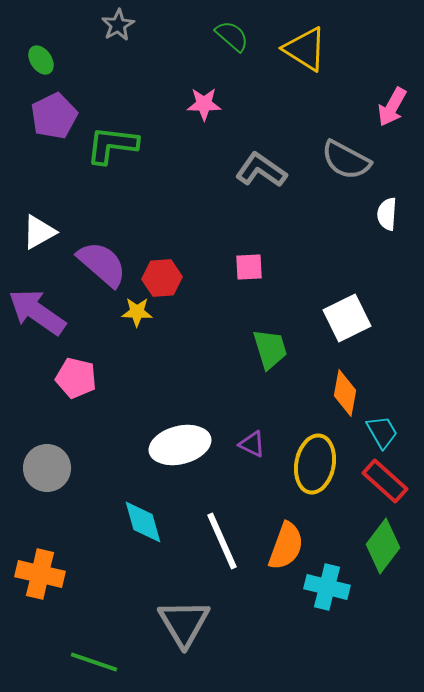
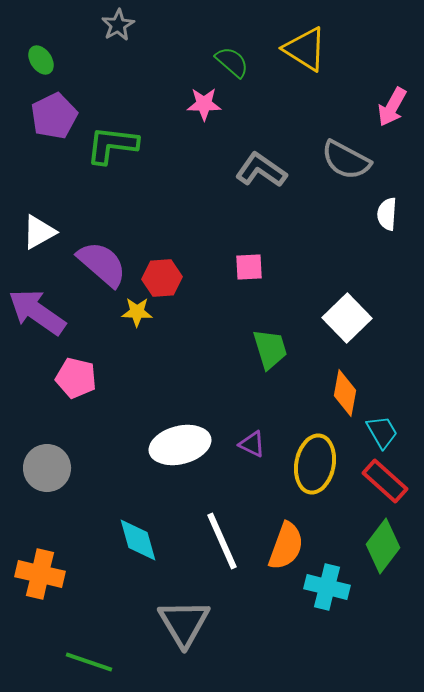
green semicircle: moved 26 px down
white square: rotated 18 degrees counterclockwise
cyan diamond: moved 5 px left, 18 px down
green line: moved 5 px left
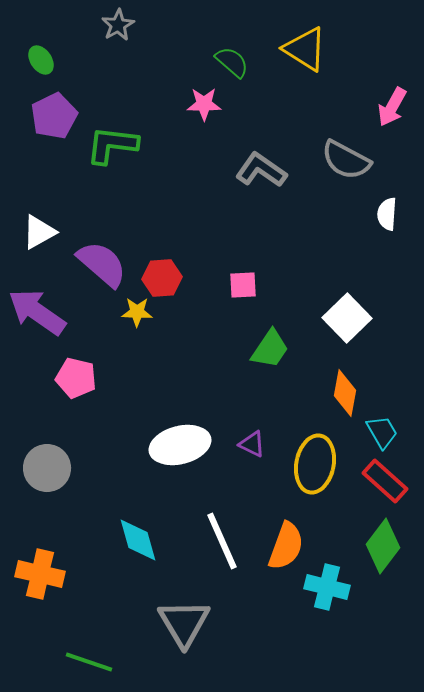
pink square: moved 6 px left, 18 px down
green trapezoid: rotated 51 degrees clockwise
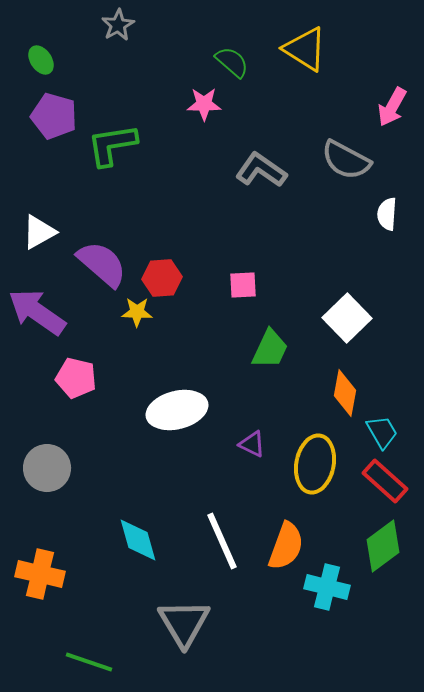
purple pentagon: rotated 30 degrees counterclockwise
green L-shape: rotated 16 degrees counterclockwise
green trapezoid: rotated 9 degrees counterclockwise
white ellipse: moved 3 px left, 35 px up
green diamond: rotated 16 degrees clockwise
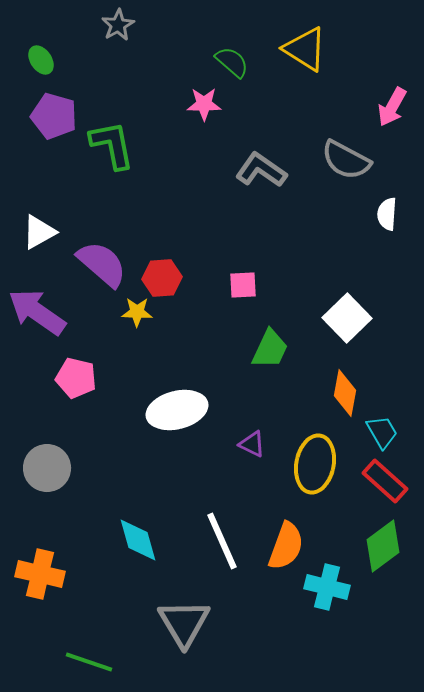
green L-shape: rotated 88 degrees clockwise
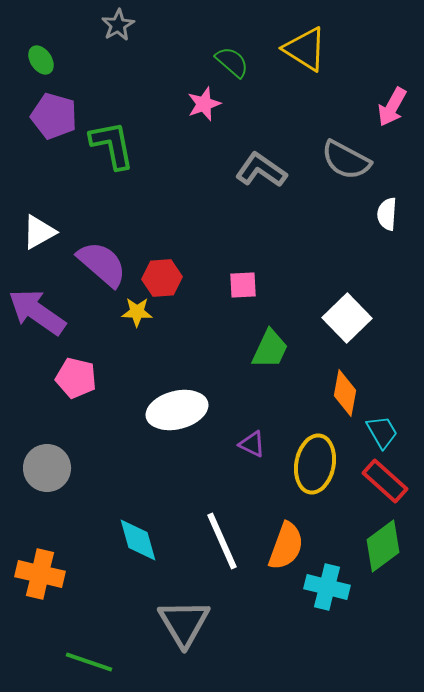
pink star: rotated 20 degrees counterclockwise
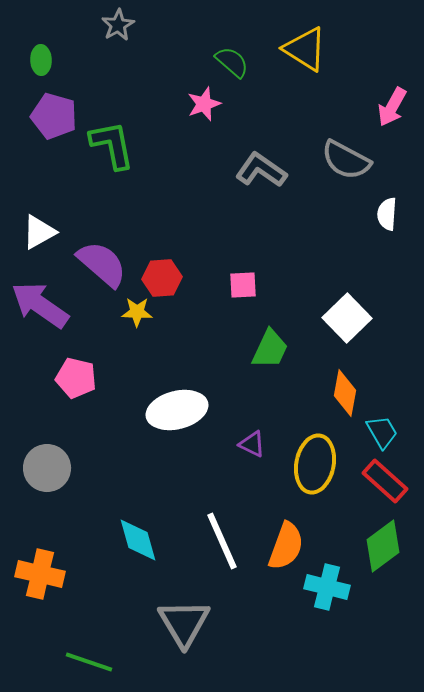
green ellipse: rotated 32 degrees clockwise
purple arrow: moved 3 px right, 7 px up
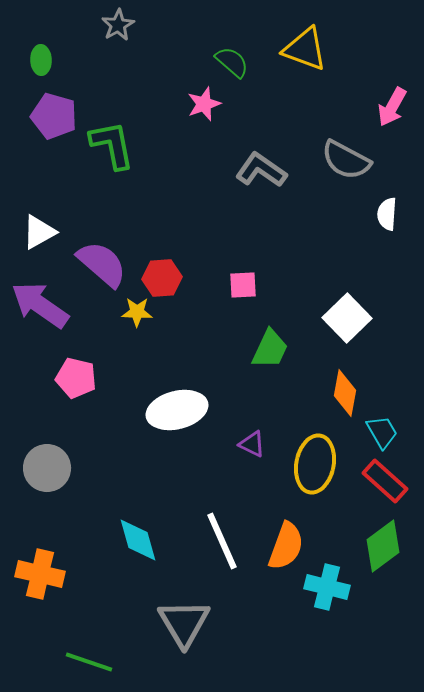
yellow triangle: rotated 12 degrees counterclockwise
